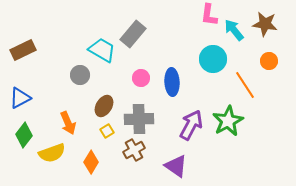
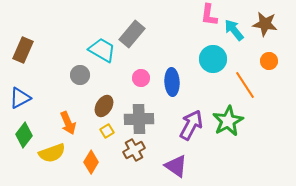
gray rectangle: moved 1 px left
brown rectangle: rotated 40 degrees counterclockwise
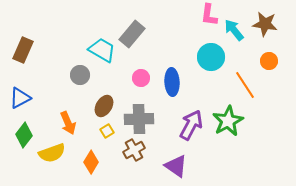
cyan circle: moved 2 px left, 2 px up
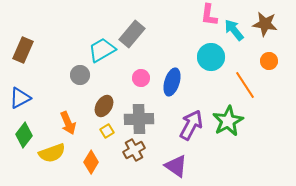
cyan trapezoid: rotated 60 degrees counterclockwise
blue ellipse: rotated 20 degrees clockwise
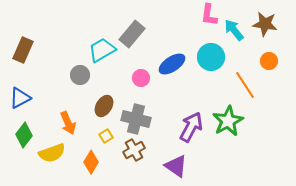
blue ellipse: moved 18 px up; rotated 40 degrees clockwise
gray cross: moved 3 px left; rotated 16 degrees clockwise
purple arrow: moved 2 px down
yellow square: moved 1 px left, 5 px down
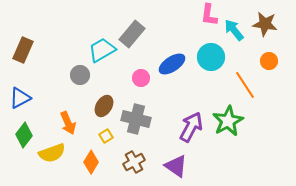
brown cross: moved 12 px down
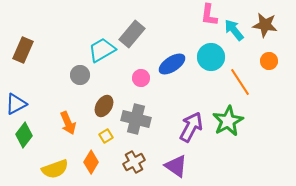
brown star: moved 1 px down
orange line: moved 5 px left, 3 px up
blue triangle: moved 4 px left, 6 px down
yellow semicircle: moved 3 px right, 16 px down
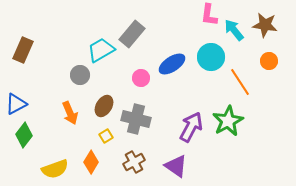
cyan trapezoid: moved 1 px left
orange arrow: moved 2 px right, 10 px up
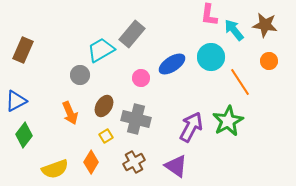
blue triangle: moved 3 px up
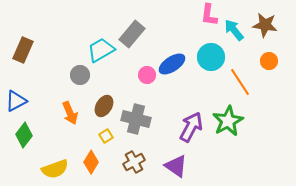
pink circle: moved 6 px right, 3 px up
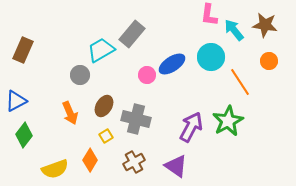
orange diamond: moved 1 px left, 2 px up
